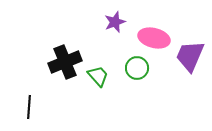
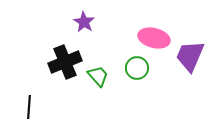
purple star: moved 31 px left; rotated 20 degrees counterclockwise
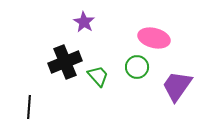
purple trapezoid: moved 13 px left, 30 px down; rotated 12 degrees clockwise
green circle: moved 1 px up
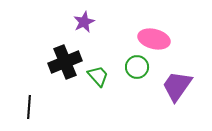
purple star: rotated 15 degrees clockwise
pink ellipse: moved 1 px down
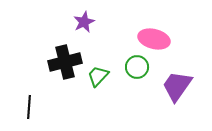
black cross: rotated 8 degrees clockwise
green trapezoid: rotated 95 degrees counterclockwise
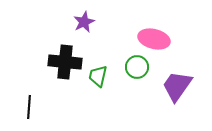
black cross: rotated 20 degrees clockwise
green trapezoid: rotated 30 degrees counterclockwise
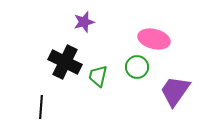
purple star: rotated 10 degrees clockwise
black cross: rotated 20 degrees clockwise
purple trapezoid: moved 2 px left, 5 px down
black line: moved 12 px right
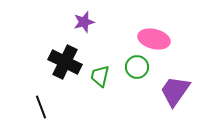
green trapezoid: moved 2 px right
black line: rotated 25 degrees counterclockwise
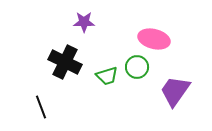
purple star: rotated 15 degrees clockwise
green trapezoid: moved 7 px right; rotated 120 degrees counterclockwise
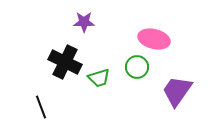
green trapezoid: moved 8 px left, 2 px down
purple trapezoid: moved 2 px right
